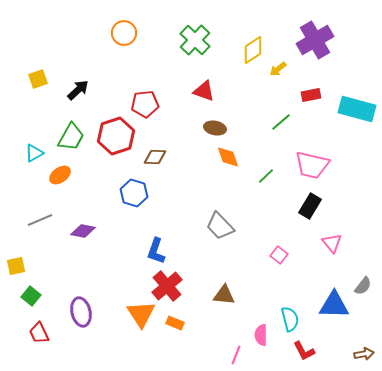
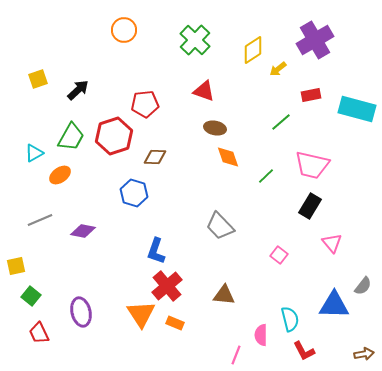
orange circle at (124, 33): moved 3 px up
red hexagon at (116, 136): moved 2 px left
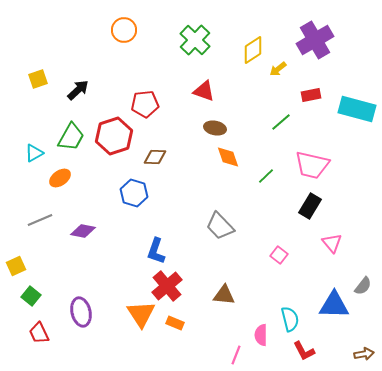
orange ellipse at (60, 175): moved 3 px down
yellow square at (16, 266): rotated 12 degrees counterclockwise
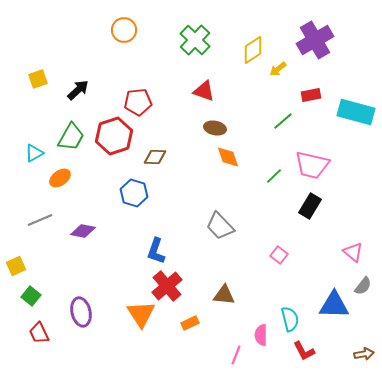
red pentagon at (145, 104): moved 7 px left, 2 px up
cyan rectangle at (357, 109): moved 1 px left, 3 px down
green line at (281, 122): moved 2 px right, 1 px up
green line at (266, 176): moved 8 px right
pink triangle at (332, 243): moved 21 px right, 9 px down; rotated 10 degrees counterclockwise
orange rectangle at (175, 323): moved 15 px right; rotated 48 degrees counterclockwise
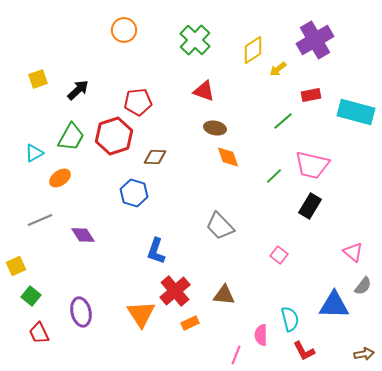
purple diamond at (83, 231): moved 4 px down; rotated 45 degrees clockwise
red cross at (167, 286): moved 8 px right, 5 px down
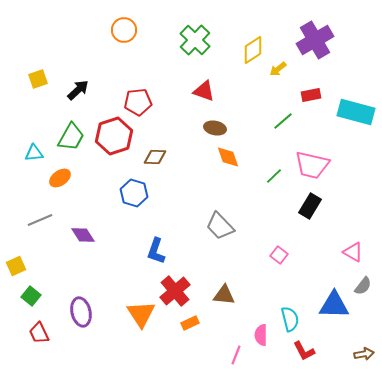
cyan triangle at (34, 153): rotated 24 degrees clockwise
pink triangle at (353, 252): rotated 10 degrees counterclockwise
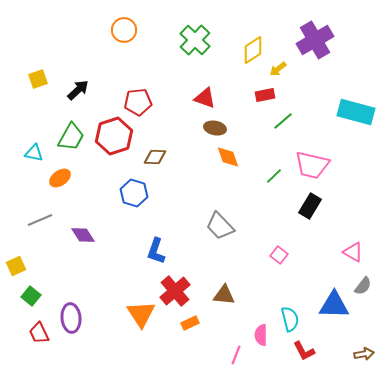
red triangle at (204, 91): moved 1 px right, 7 px down
red rectangle at (311, 95): moved 46 px left
cyan triangle at (34, 153): rotated 18 degrees clockwise
purple ellipse at (81, 312): moved 10 px left, 6 px down; rotated 8 degrees clockwise
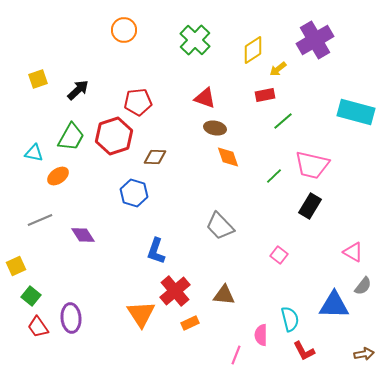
orange ellipse at (60, 178): moved 2 px left, 2 px up
red trapezoid at (39, 333): moved 1 px left, 6 px up; rotated 10 degrees counterclockwise
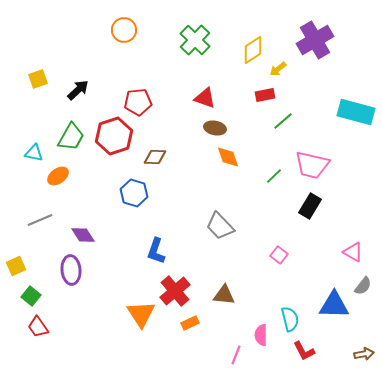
purple ellipse at (71, 318): moved 48 px up
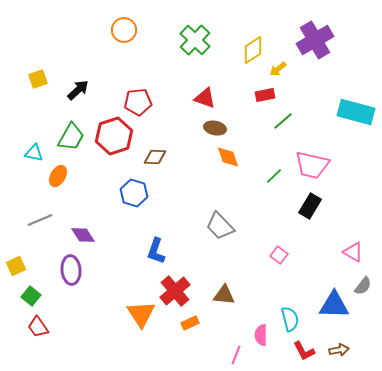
orange ellipse at (58, 176): rotated 25 degrees counterclockwise
brown arrow at (364, 354): moved 25 px left, 4 px up
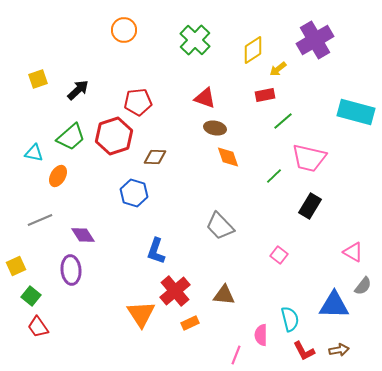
green trapezoid at (71, 137): rotated 20 degrees clockwise
pink trapezoid at (312, 165): moved 3 px left, 7 px up
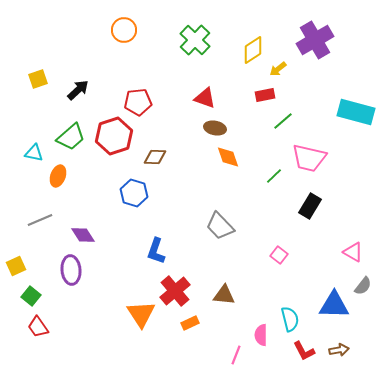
orange ellipse at (58, 176): rotated 10 degrees counterclockwise
